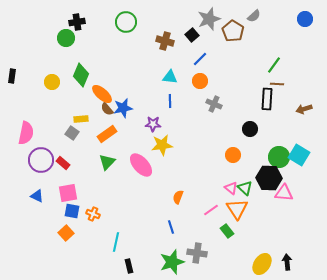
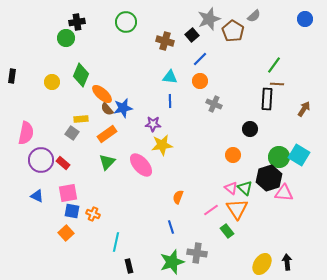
brown arrow at (304, 109): rotated 140 degrees clockwise
black hexagon at (269, 178): rotated 20 degrees counterclockwise
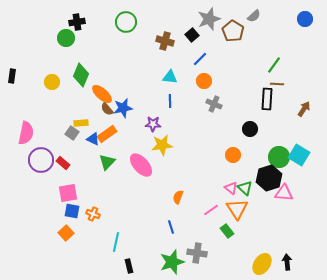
orange circle at (200, 81): moved 4 px right
yellow rectangle at (81, 119): moved 4 px down
blue triangle at (37, 196): moved 56 px right, 57 px up
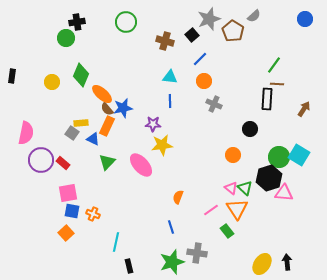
orange rectangle at (107, 134): moved 8 px up; rotated 30 degrees counterclockwise
